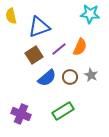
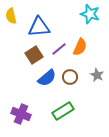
cyan star: rotated 12 degrees clockwise
blue triangle: rotated 15 degrees clockwise
gray star: moved 6 px right
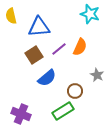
brown circle: moved 5 px right, 14 px down
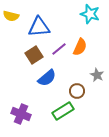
yellow semicircle: rotated 63 degrees counterclockwise
brown circle: moved 2 px right
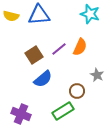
blue triangle: moved 12 px up
blue semicircle: moved 4 px left, 1 px down
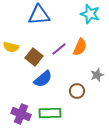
yellow semicircle: moved 31 px down
brown square: moved 2 px down; rotated 18 degrees counterclockwise
gray star: rotated 24 degrees clockwise
green rectangle: moved 13 px left, 2 px down; rotated 30 degrees clockwise
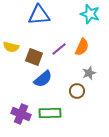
orange semicircle: moved 2 px right
brown square: rotated 18 degrees counterclockwise
gray star: moved 8 px left, 2 px up
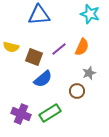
green rectangle: rotated 30 degrees counterclockwise
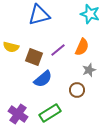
blue triangle: rotated 10 degrees counterclockwise
purple line: moved 1 px left, 1 px down
gray star: moved 3 px up
brown circle: moved 1 px up
purple cross: moved 3 px left; rotated 12 degrees clockwise
